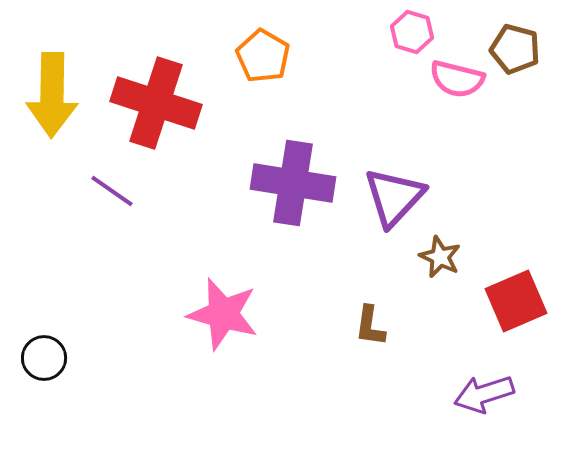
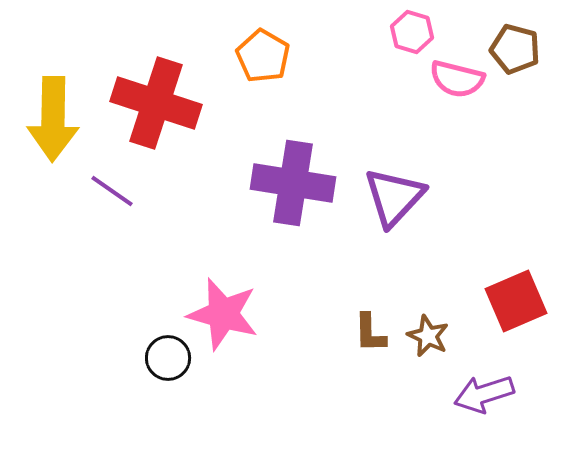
yellow arrow: moved 1 px right, 24 px down
brown star: moved 12 px left, 79 px down
brown L-shape: moved 7 px down; rotated 9 degrees counterclockwise
black circle: moved 124 px right
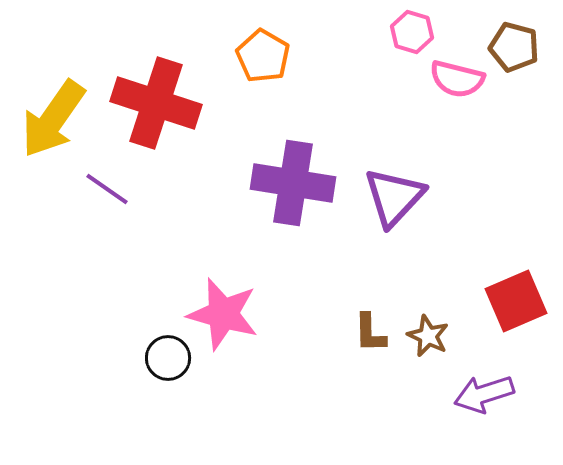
brown pentagon: moved 1 px left, 2 px up
yellow arrow: rotated 34 degrees clockwise
purple line: moved 5 px left, 2 px up
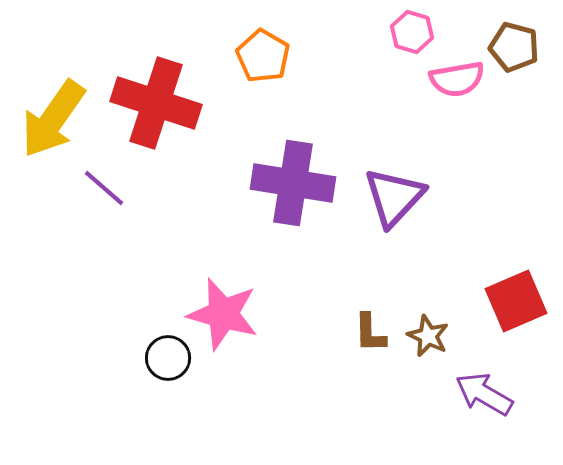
pink semicircle: rotated 24 degrees counterclockwise
purple line: moved 3 px left, 1 px up; rotated 6 degrees clockwise
purple arrow: rotated 48 degrees clockwise
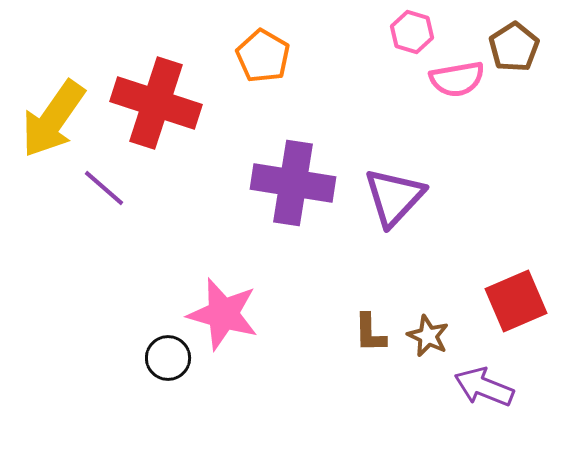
brown pentagon: rotated 24 degrees clockwise
purple arrow: moved 7 px up; rotated 8 degrees counterclockwise
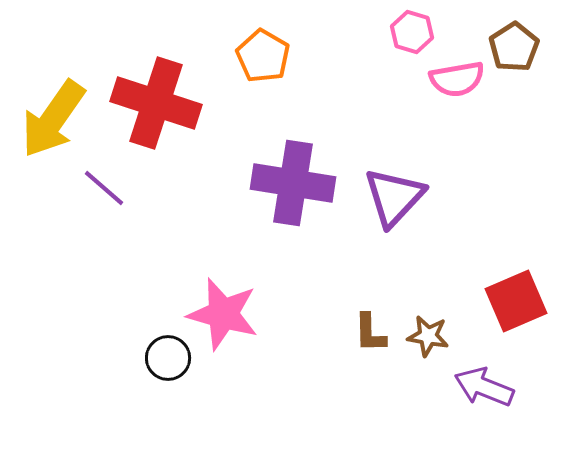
brown star: rotated 15 degrees counterclockwise
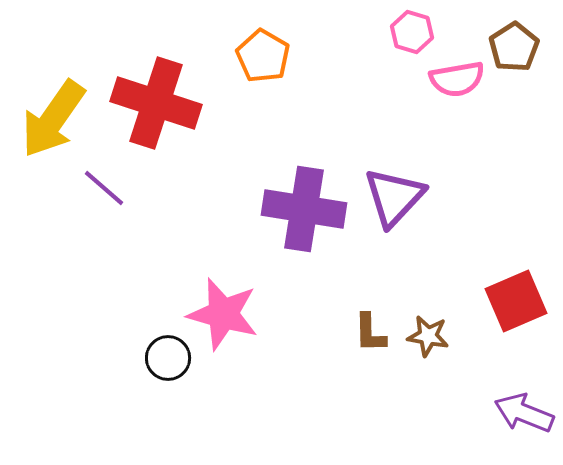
purple cross: moved 11 px right, 26 px down
purple arrow: moved 40 px right, 26 px down
